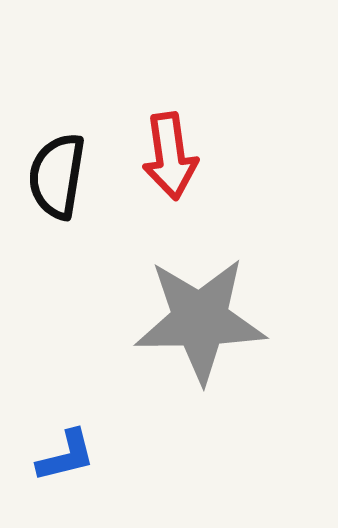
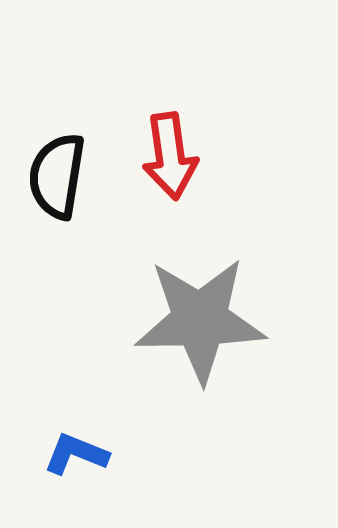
blue L-shape: moved 10 px right, 2 px up; rotated 144 degrees counterclockwise
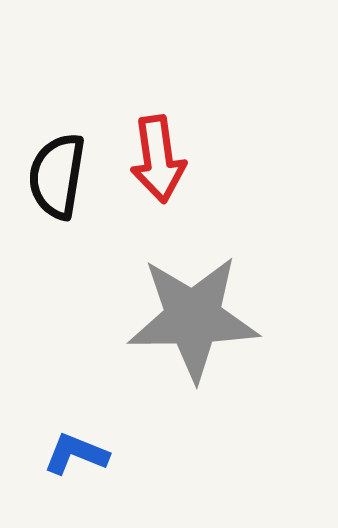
red arrow: moved 12 px left, 3 px down
gray star: moved 7 px left, 2 px up
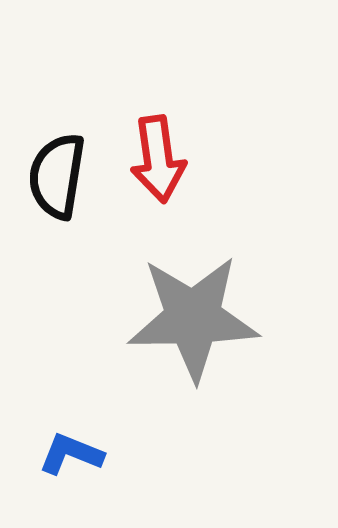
blue L-shape: moved 5 px left
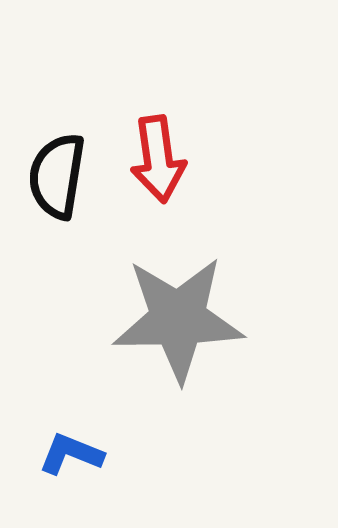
gray star: moved 15 px left, 1 px down
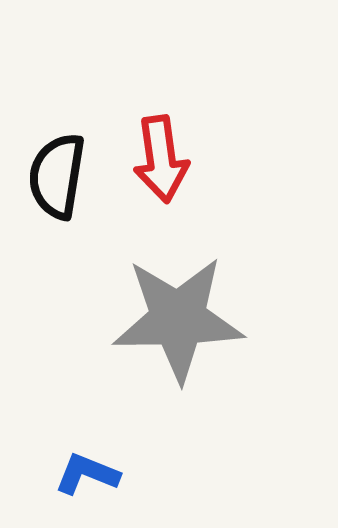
red arrow: moved 3 px right
blue L-shape: moved 16 px right, 20 px down
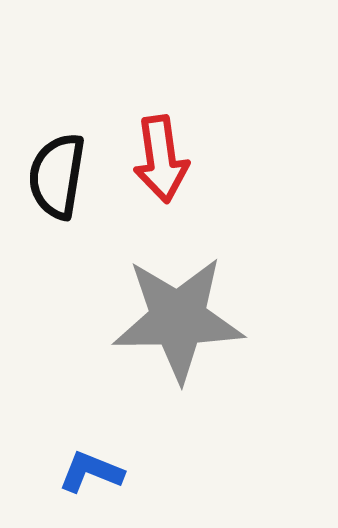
blue L-shape: moved 4 px right, 2 px up
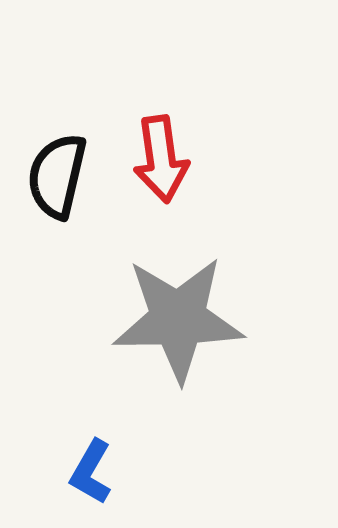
black semicircle: rotated 4 degrees clockwise
blue L-shape: rotated 82 degrees counterclockwise
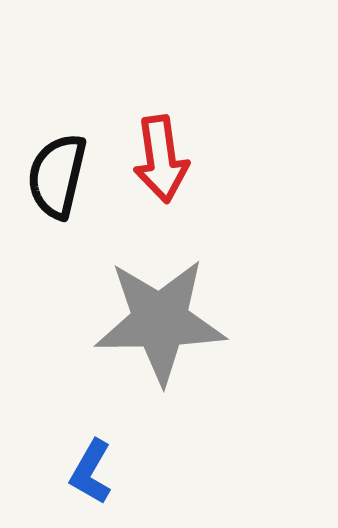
gray star: moved 18 px left, 2 px down
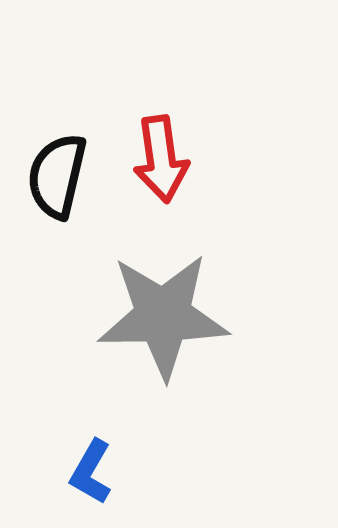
gray star: moved 3 px right, 5 px up
